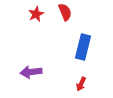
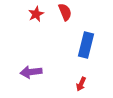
blue rectangle: moved 3 px right, 2 px up
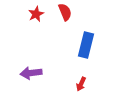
purple arrow: moved 1 px down
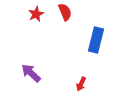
blue rectangle: moved 10 px right, 5 px up
purple arrow: rotated 50 degrees clockwise
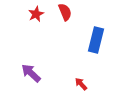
red arrow: rotated 112 degrees clockwise
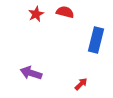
red semicircle: rotated 54 degrees counterclockwise
purple arrow: rotated 25 degrees counterclockwise
red arrow: rotated 88 degrees clockwise
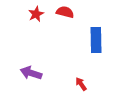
blue rectangle: rotated 15 degrees counterclockwise
red arrow: rotated 80 degrees counterclockwise
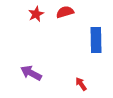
red semicircle: rotated 30 degrees counterclockwise
purple arrow: rotated 10 degrees clockwise
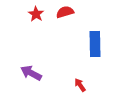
red star: rotated 14 degrees counterclockwise
blue rectangle: moved 1 px left, 4 px down
red arrow: moved 1 px left, 1 px down
